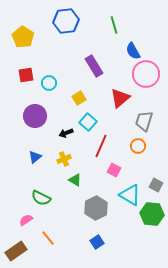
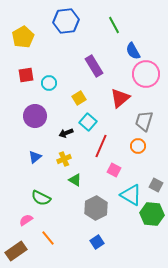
green line: rotated 12 degrees counterclockwise
yellow pentagon: rotated 10 degrees clockwise
cyan triangle: moved 1 px right
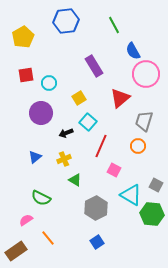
purple circle: moved 6 px right, 3 px up
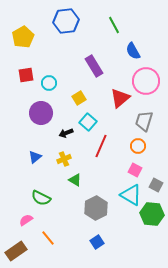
pink circle: moved 7 px down
pink square: moved 21 px right
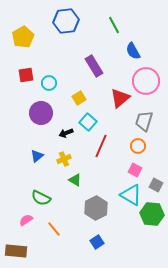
blue triangle: moved 2 px right, 1 px up
orange line: moved 6 px right, 9 px up
brown rectangle: rotated 40 degrees clockwise
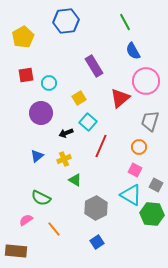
green line: moved 11 px right, 3 px up
gray trapezoid: moved 6 px right
orange circle: moved 1 px right, 1 px down
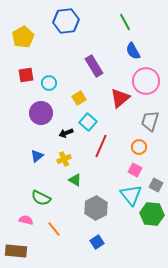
cyan triangle: rotated 20 degrees clockwise
pink semicircle: rotated 48 degrees clockwise
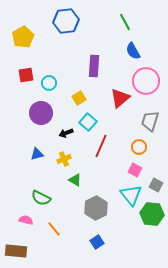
purple rectangle: rotated 35 degrees clockwise
blue triangle: moved 2 px up; rotated 24 degrees clockwise
